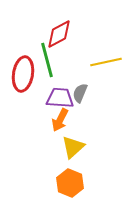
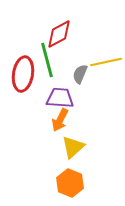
gray semicircle: moved 19 px up
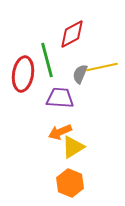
red diamond: moved 13 px right
yellow line: moved 4 px left, 5 px down
orange arrow: moved 12 px down; rotated 40 degrees clockwise
yellow triangle: rotated 10 degrees clockwise
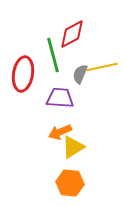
green line: moved 6 px right, 5 px up
orange hexagon: rotated 16 degrees counterclockwise
